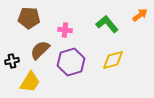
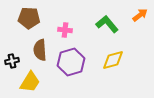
brown semicircle: rotated 50 degrees counterclockwise
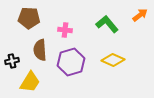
yellow diamond: rotated 40 degrees clockwise
